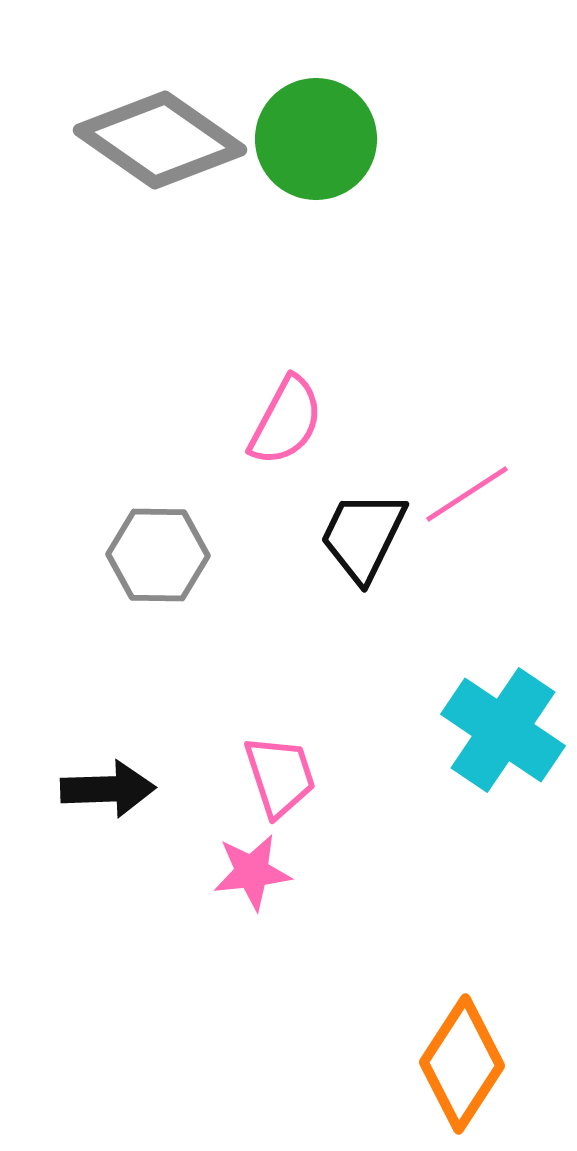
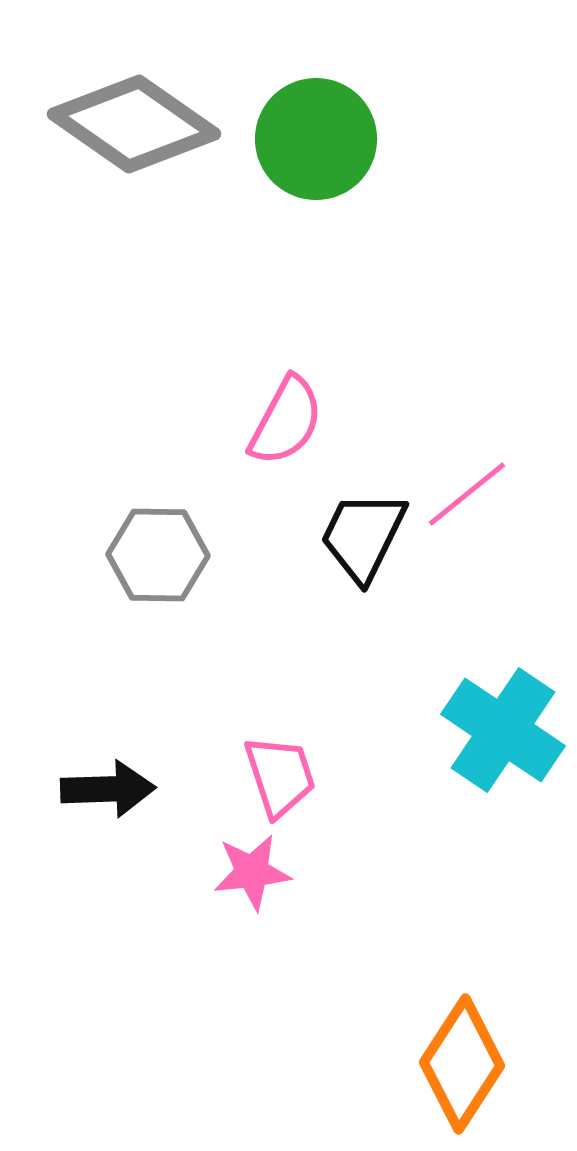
gray diamond: moved 26 px left, 16 px up
pink line: rotated 6 degrees counterclockwise
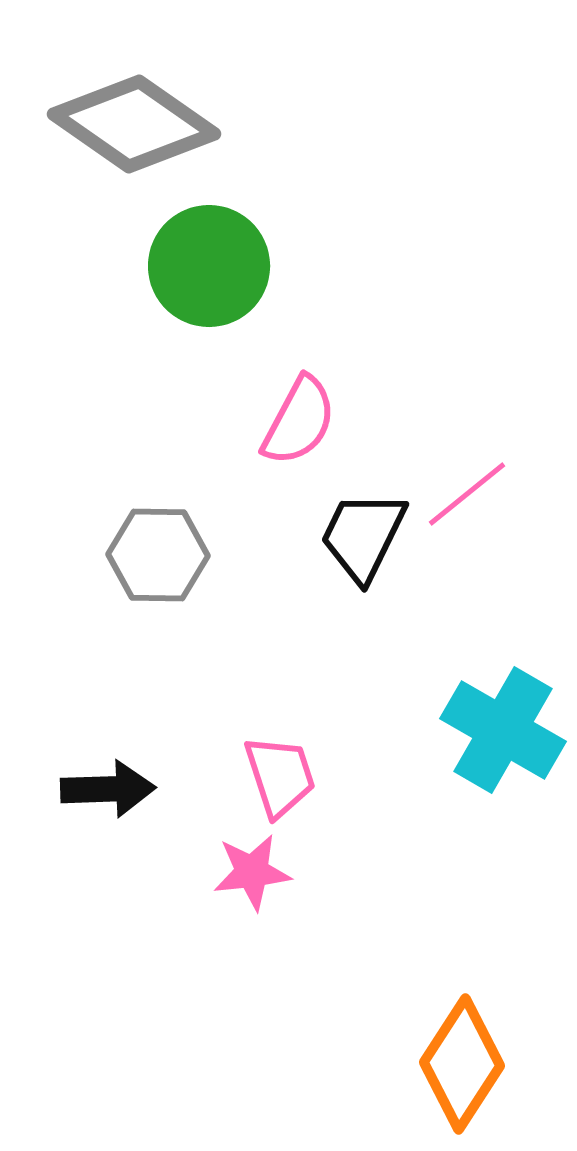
green circle: moved 107 px left, 127 px down
pink semicircle: moved 13 px right
cyan cross: rotated 4 degrees counterclockwise
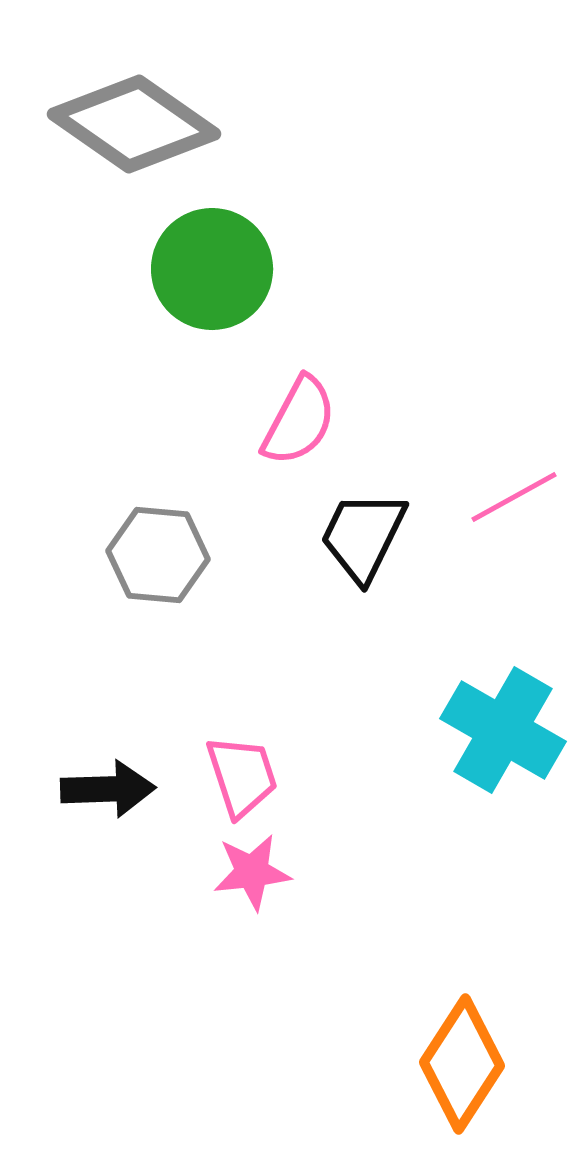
green circle: moved 3 px right, 3 px down
pink line: moved 47 px right, 3 px down; rotated 10 degrees clockwise
gray hexagon: rotated 4 degrees clockwise
pink trapezoid: moved 38 px left
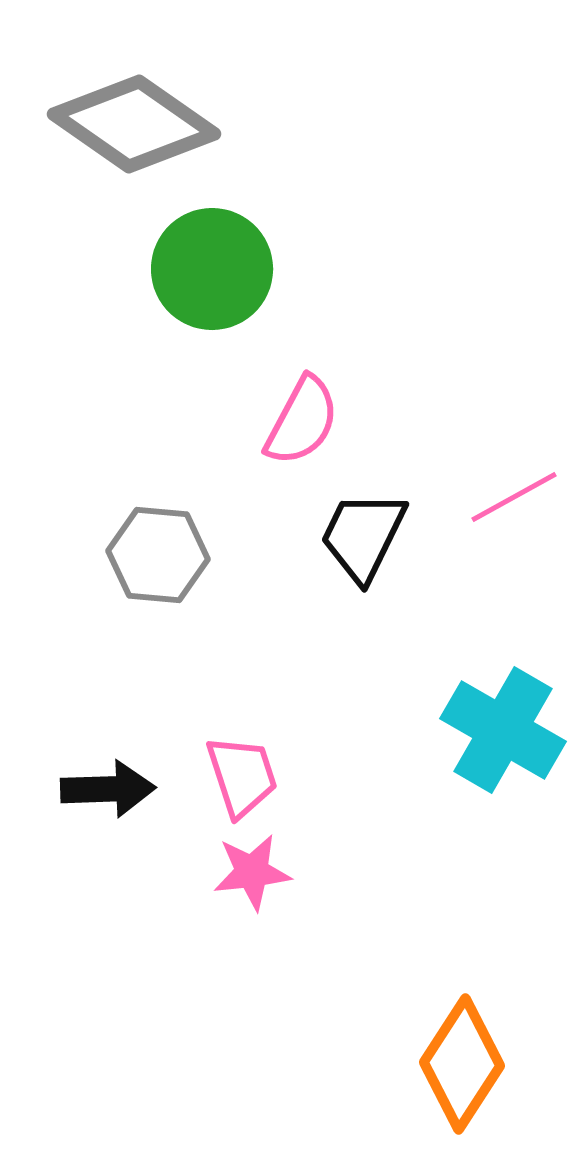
pink semicircle: moved 3 px right
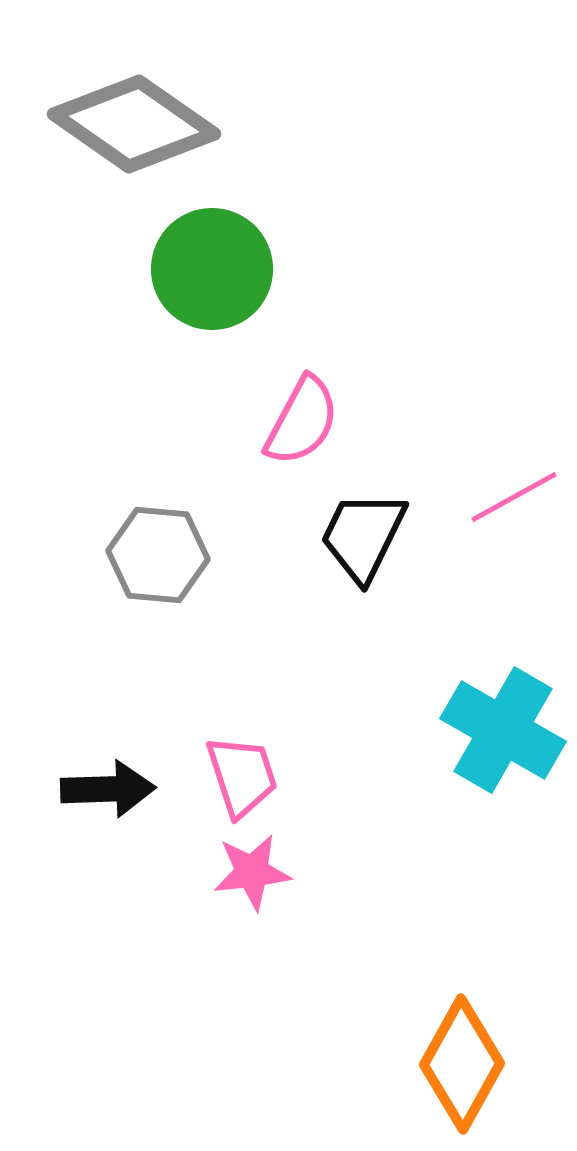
orange diamond: rotated 4 degrees counterclockwise
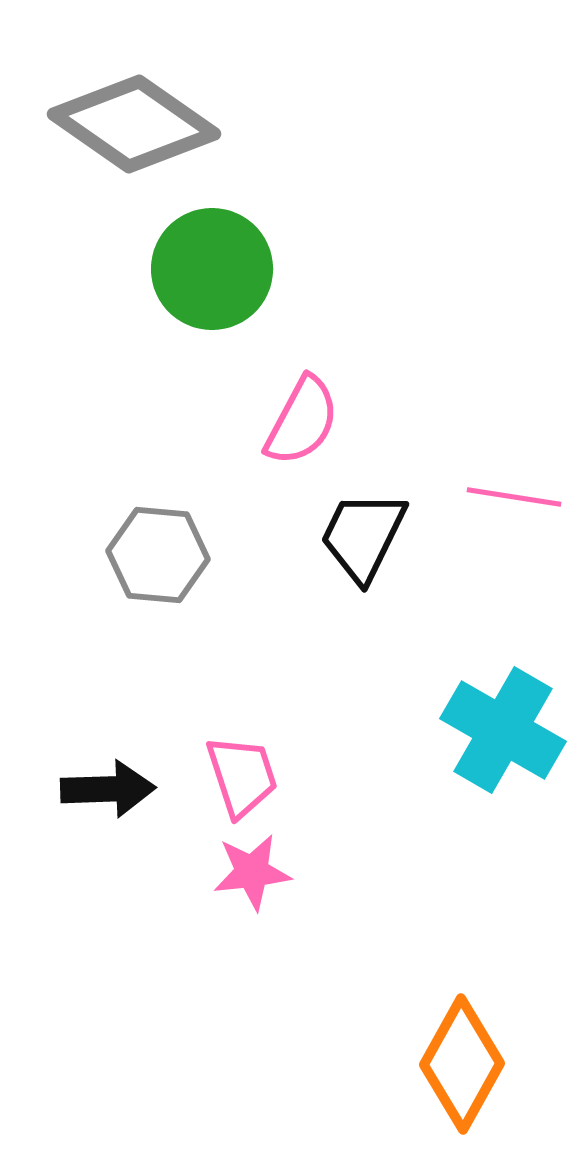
pink line: rotated 38 degrees clockwise
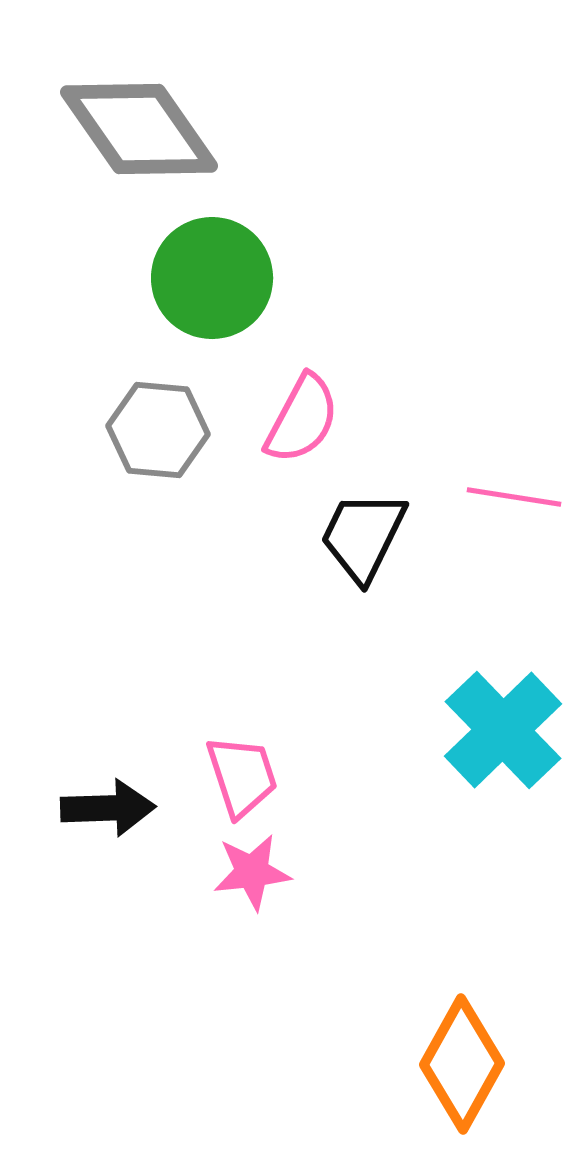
gray diamond: moved 5 px right, 5 px down; rotated 20 degrees clockwise
green circle: moved 9 px down
pink semicircle: moved 2 px up
gray hexagon: moved 125 px up
cyan cross: rotated 16 degrees clockwise
black arrow: moved 19 px down
